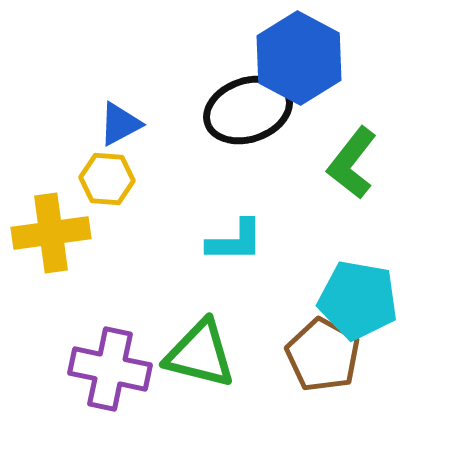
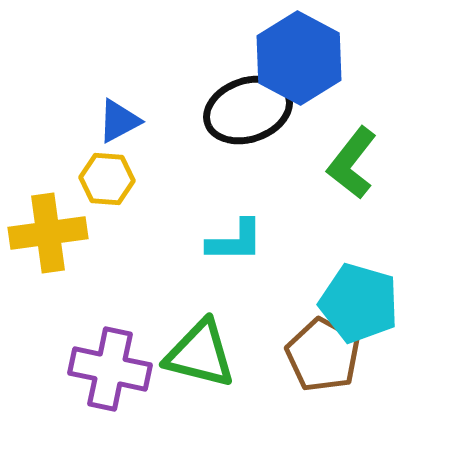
blue triangle: moved 1 px left, 3 px up
yellow cross: moved 3 px left
cyan pentagon: moved 1 px right, 3 px down; rotated 6 degrees clockwise
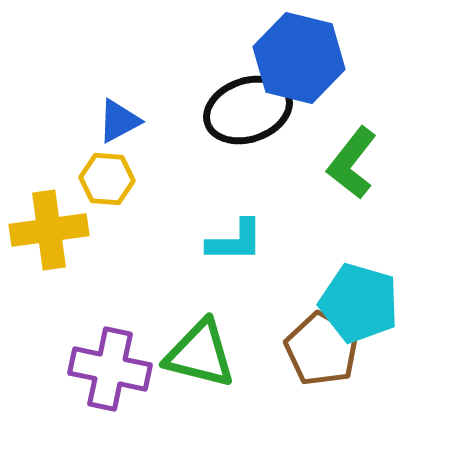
blue hexagon: rotated 14 degrees counterclockwise
yellow cross: moved 1 px right, 3 px up
brown pentagon: moved 1 px left, 6 px up
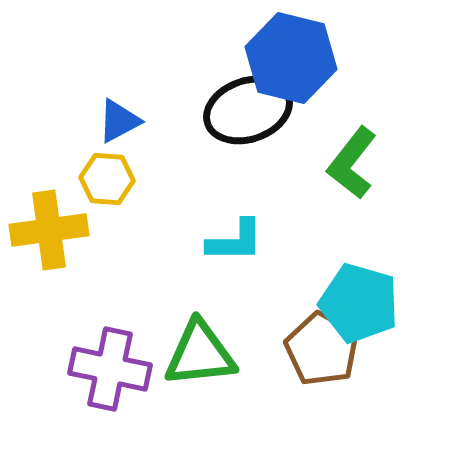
blue hexagon: moved 8 px left
green triangle: rotated 20 degrees counterclockwise
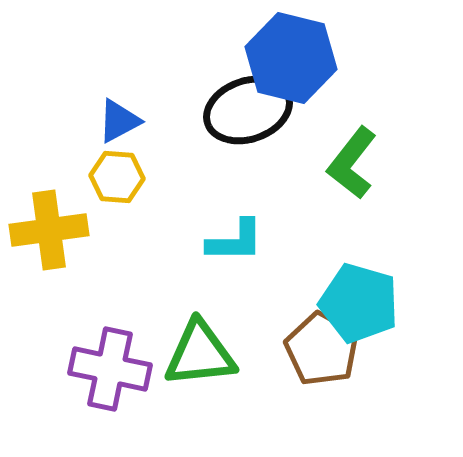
yellow hexagon: moved 10 px right, 2 px up
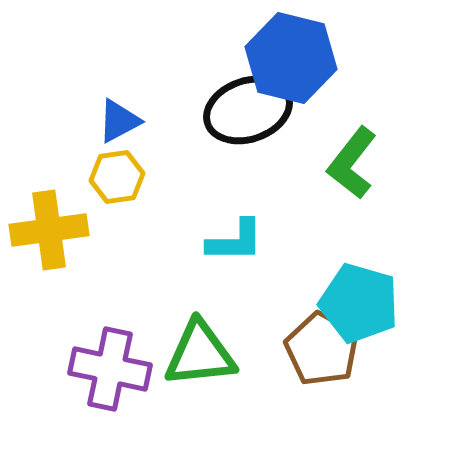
yellow hexagon: rotated 12 degrees counterclockwise
